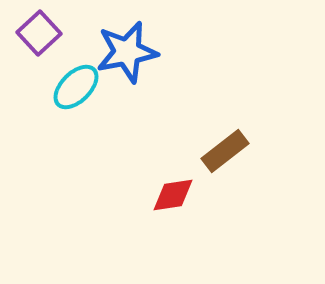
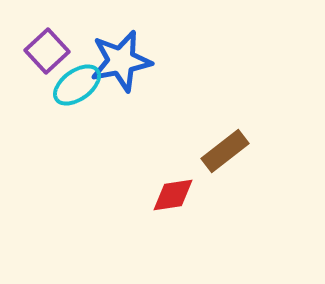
purple square: moved 8 px right, 18 px down
blue star: moved 6 px left, 9 px down
cyan ellipse: moved 1 px right, 2 px up; rotated 9 degrees clockwise
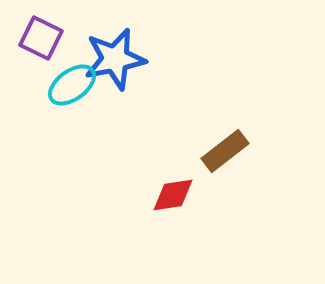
purple square: moved 6 px left, 13 px up; rotated 21 degrees counterclockwise
blue star: moved 6 px left, 2 px up
cyan ellipse: moved 5 px left
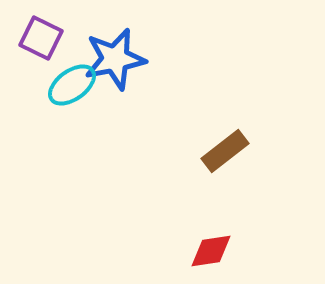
red diamond: moved 38 px right, 56 px down
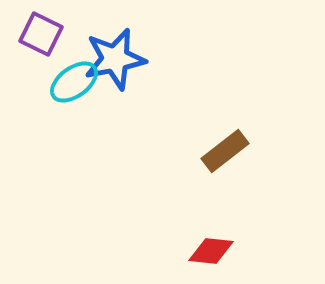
purple square: moved 4 px up
cyan ellipse: moved 2 px right, 3 px up
red diamond: rotated 15 degrees clockwise
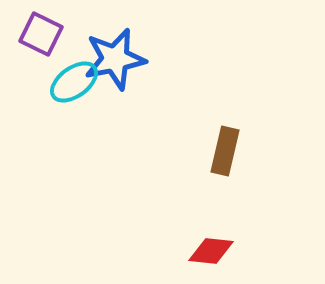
brown rectangle: rotated 39 degrees counterclockwise
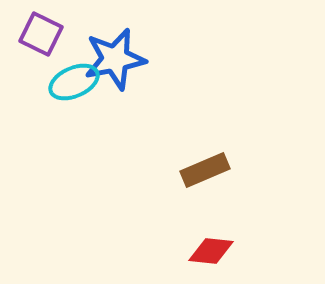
cyan ellipse: rotated 12 degrees clockwise
brown rectangle: moved 20 px left, 19 px down; rotated 54 degrees clockwise
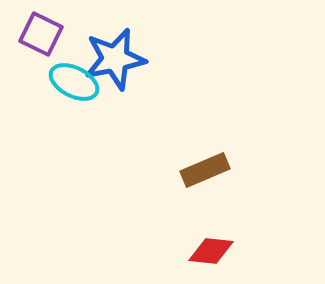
cyan ellipse: rotated 51 degrees clockwise
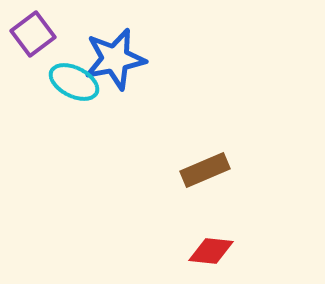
purple square: moved 8 px left; rotated 27 degrees clockwise
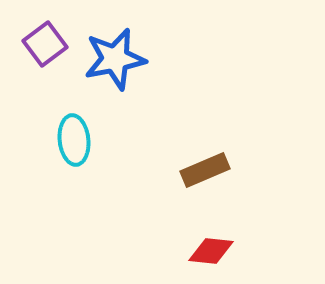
purple square: moved 12 px right, 10 px down
cyan ellipse: moved 58 px down; rotated 57 degrees clockwise
